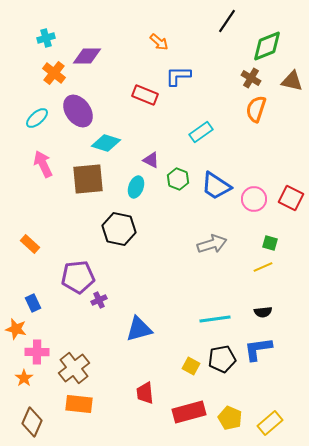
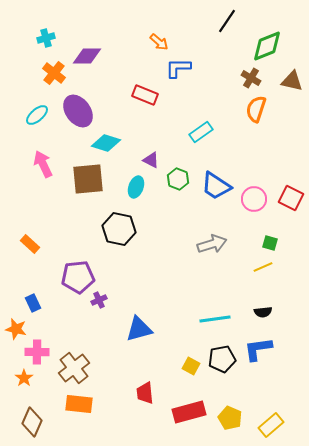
blue L-shape at (178, 76): moved 8 px up
cyan ellipse at (37, 118): moved 3 px up
yellow rectangle at (270, 423): moved 1 px right, 2 px down
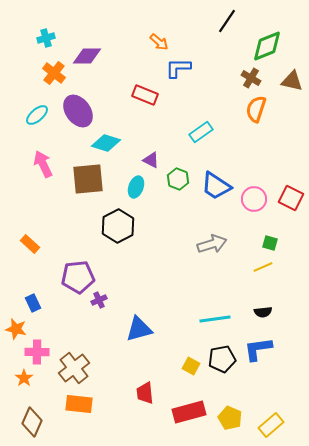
black hexagon at (119, 229): moved 1 px left, 3 px up; rotated 20 degrees clockwise
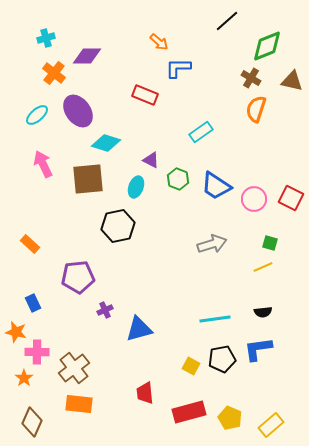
black line at (227, 21): rotated 15 degrees clockwise
black hexagon at (118, 226): rotated 16 degrees clockwise
purple cross at (99, 300): moved 6 px right, 10 px down
orange star at (16, 329): moved 3 px down
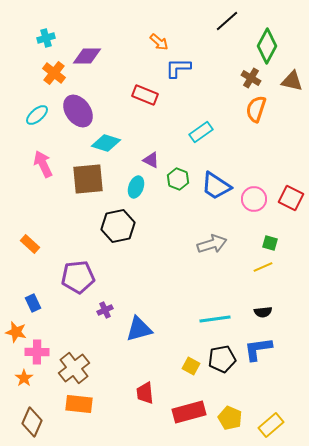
green diamond at (267, 46): rotated 40 degrees counterclockwise
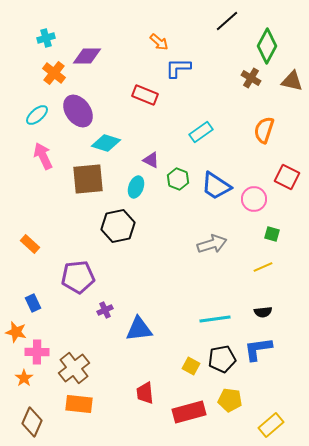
orange semicircle at (256, 109): moved 8 px right, 21 px down
pink arrow at (43, 164): moved 8 px up
red square at (291, 198): moved 4 px left, 21 px up
green square at (270, 243): moved 2 px right, 9 px up
blue triangle at (139, 329): rotated 8 degrees clockwise
yellow pentagon at (230, 418): moved 18 px up; rotated 15 degrees counterclockwise
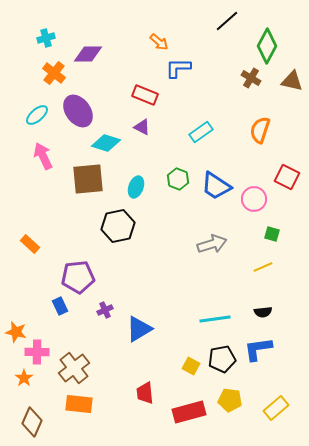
purple diamond at (87, 56): moved 1 px right, 2 px up
orange semicircle at (264, 130): moved 4 px left
purple triangle at (151, 160): moved 9 px left, 33 px up
blue rectangle at (33, 303): moved 27 px right, 3 px down
blue triangle at (139, 329): rotated 24 degrees counterclockwise
yellow rectangle at (271, 425): moved 5 px right, 17 px up
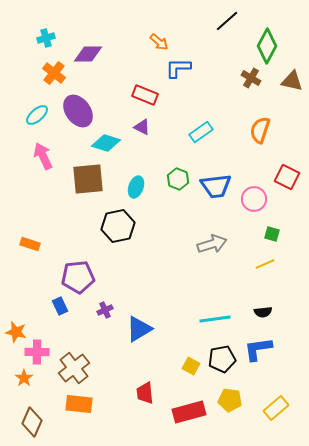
blue trapezoid at (216, 186): rotated 40 degrees counterclockwise
orange rectangle at (30, 244): rotated 24 degrees counterclockwise
yellow line at (263, 267): moved 2 px right, 3 px up
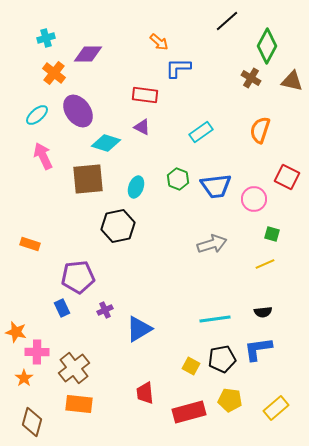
red rectangle at (145, 95): rotated 15 degrees counterclockwise
blue rectangle at (60, 306): moved 2 px right, 2 px down
brown diamond at (32, 422): rotated 8 degrees counterclockwise
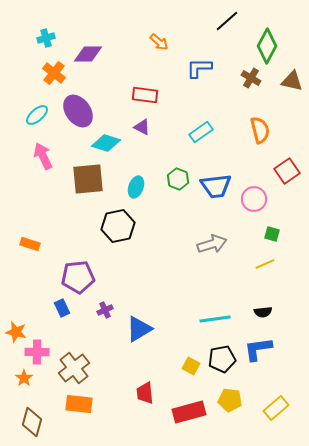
blue L-shape at (178, 68): moved 21 px right
orange semicircle at (260, 130): rotated 148 degrees clockwise
red square at (287, 177): moved 6 px up; rotated 30 degrees clockwise
